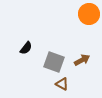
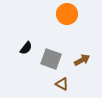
orange circle: moved 22 px left
gray square: moved 3 px left, 3 px up
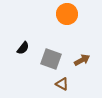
black semicircle: moved 3 px left
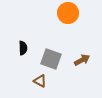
orange circle: moved 1 px right, 1 px up
black semicircle: rotated 40 degrees counterclockwise
brown triangle: moved 22 px left, 3 px up
